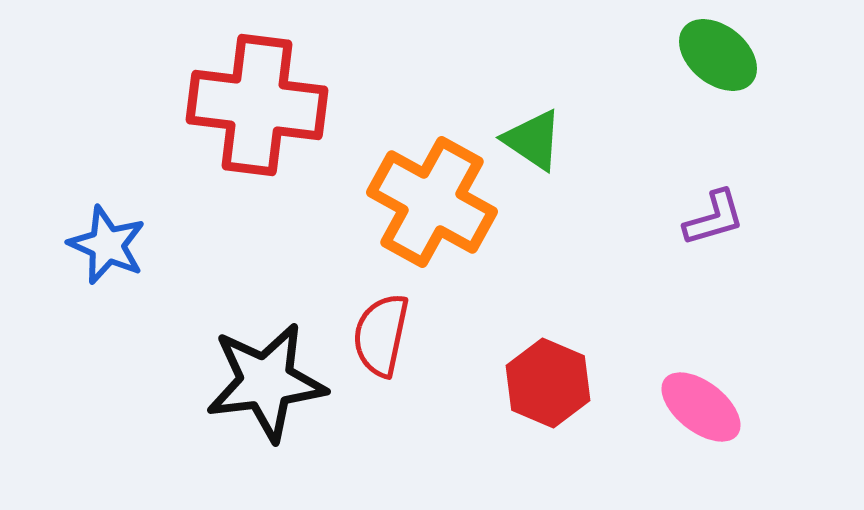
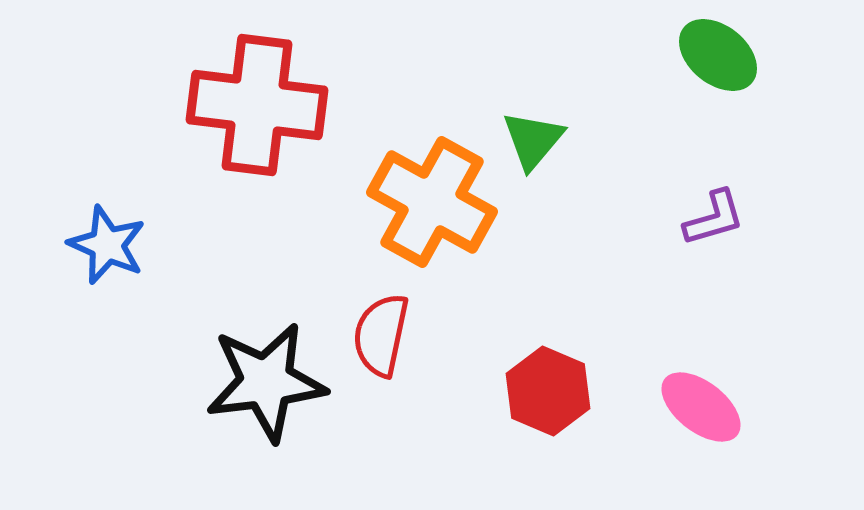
green triangle: rotated 36 degrees clockwise
red hexagon: moved 8 px down
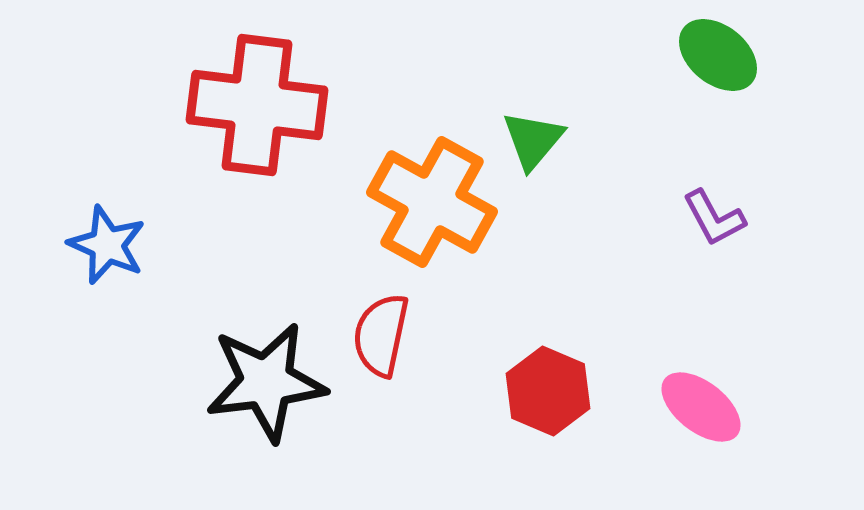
purple L-shape: rotated 78 degrees clockwise
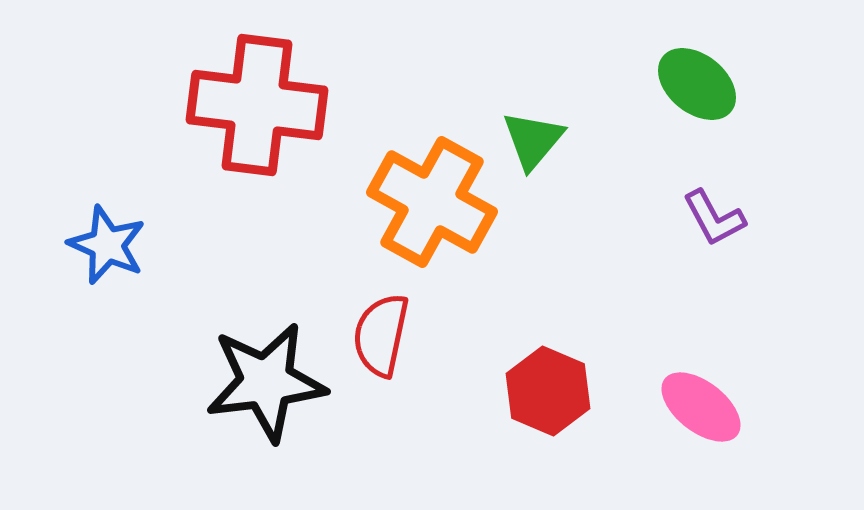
green ellipse: moved 21 px left, 29 px down
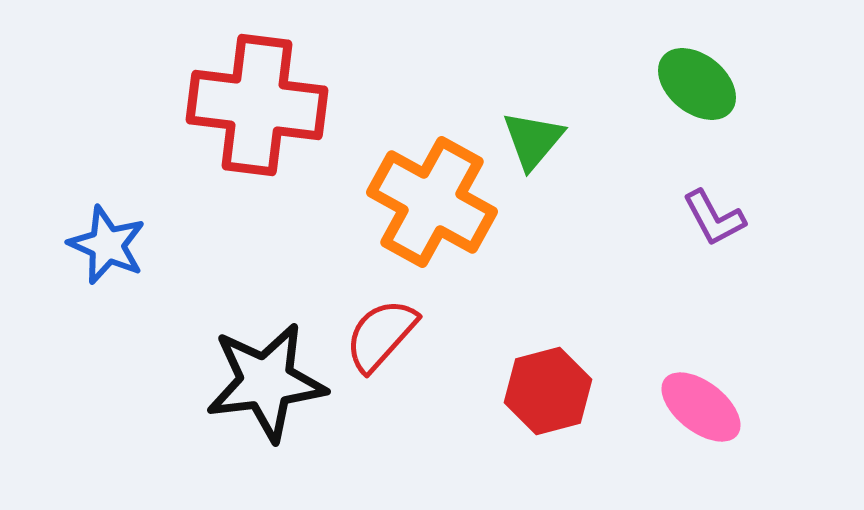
red semicircle: rotated 30 degrees clockwise
red hexagon: rotated 22 degrees clockwise
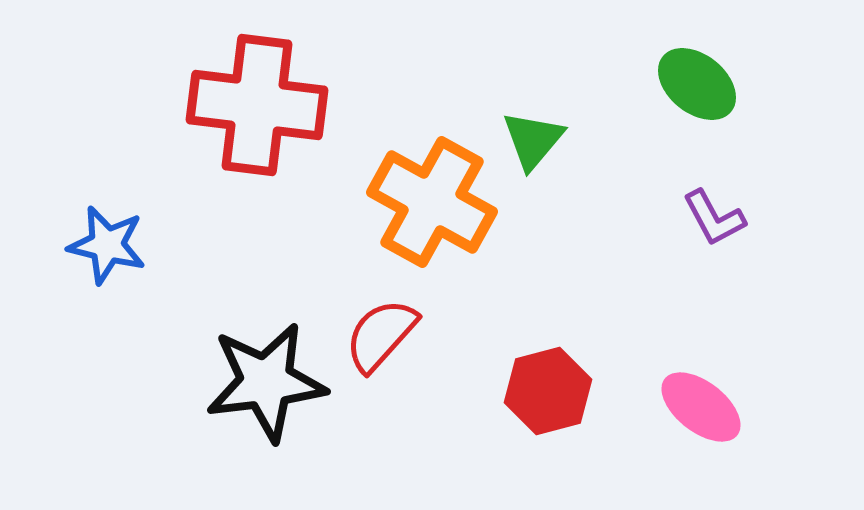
blue star: rotated 10 degrees counterclockwise
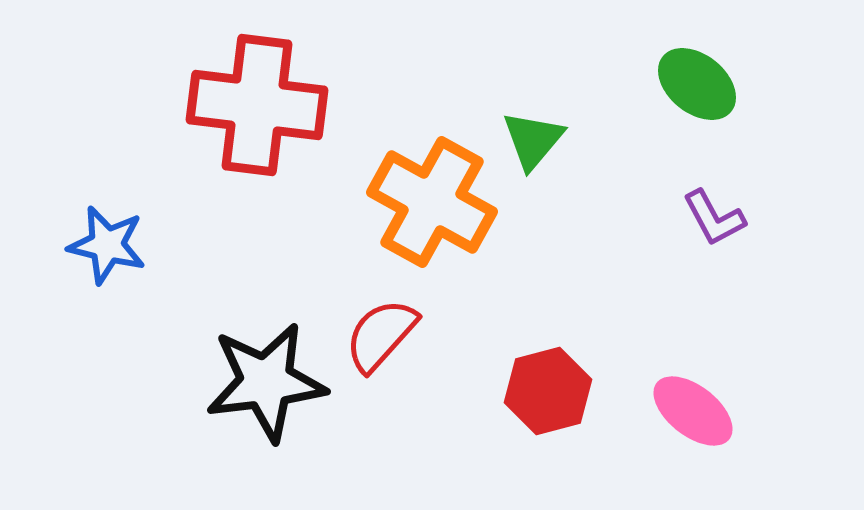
pink ellipse: moved 8 px left, 4 px down
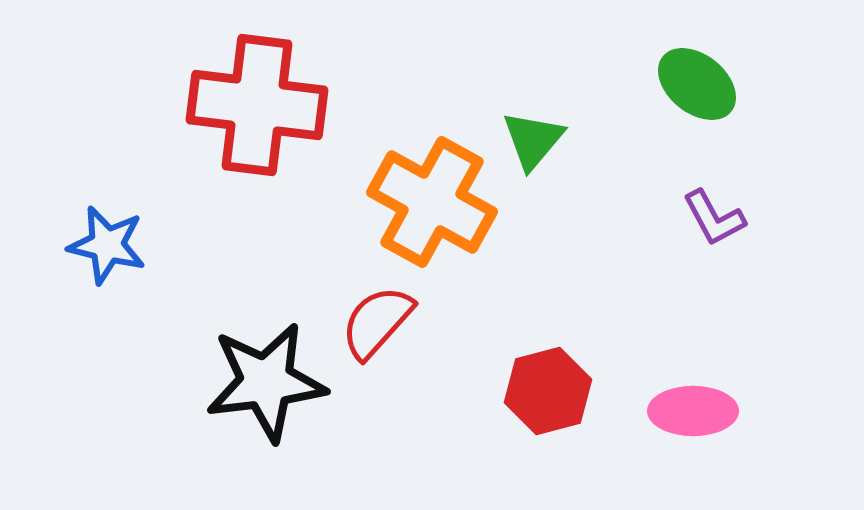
red semicircle: moved 4 px left, 13 px up
pink ellipse: rotated 38 degrees counterclockwise
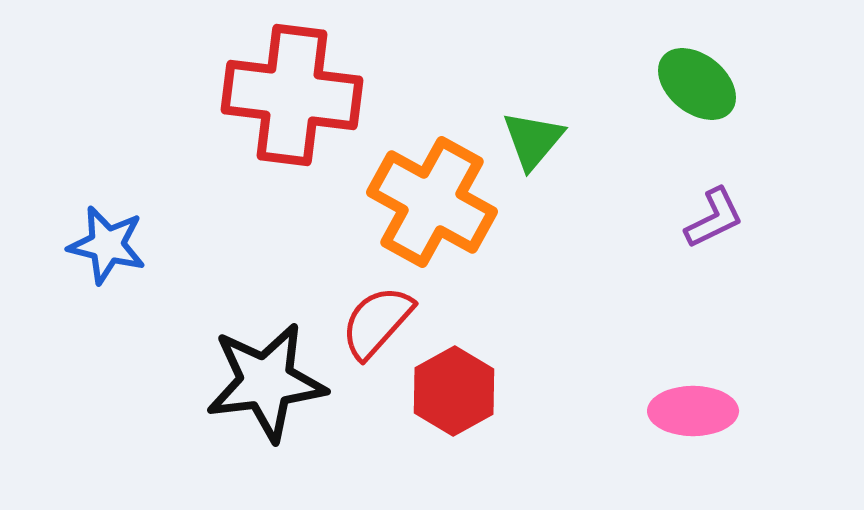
red cross: moved 35 px right, 10 px up
purple L-shape: rotated 88 degrees counterclockwise
red hexagon: moved 94 px left; rotated 14 degrees counterclockwise
